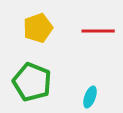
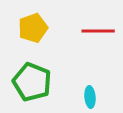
yellow pentagon: moved 5 px left
cyan ellipse: rotated 25 degrees counterclockwise
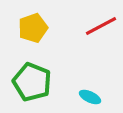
red line: moved 3 px right, 5 px up; rotated 28 degrees counterclockwise
cyan ellipse: rotated 60 degrees counterclockwise
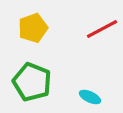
red line: moved 1 px right, 3 px down
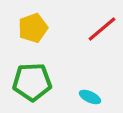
red line: rotated 12 degrees counterclockwise
green pentagon: rotated 24 degrees counterclockwise
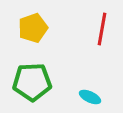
red line: rotated 40 degrees counterclockwise
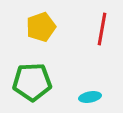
yellow pentagon: moved 8 px right, 1 px up
cyan ellipse: rotated 35 degrees counterclockwise
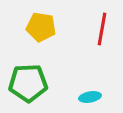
yellow pentagon: rotated 28 degrees clockwise
green pentagon: moved 4 px left, 1 px down
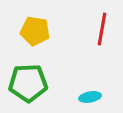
yellow pentagon: moved 6 px left, 4 px down
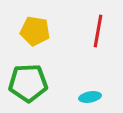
red line: moved 4 px left, 2 px down
